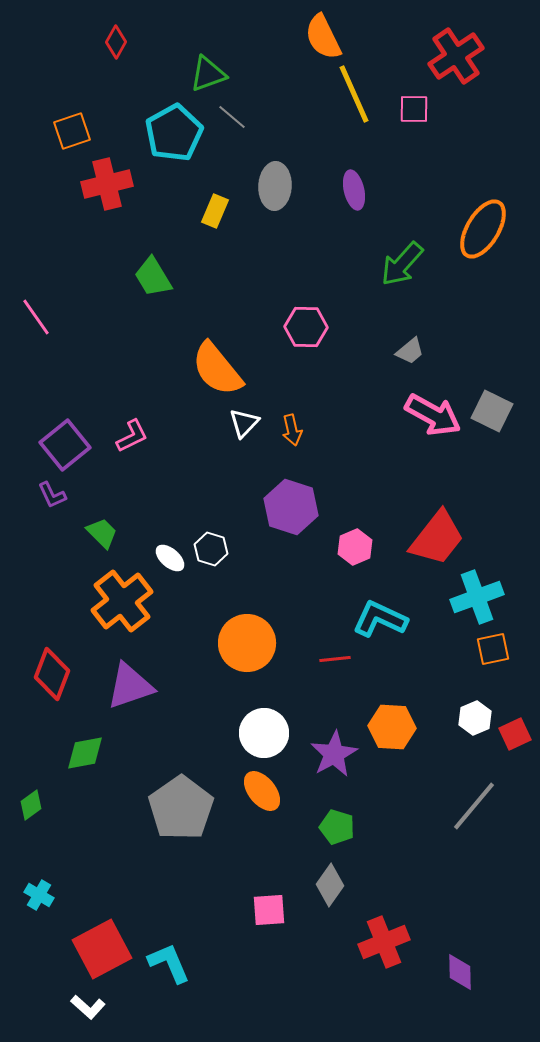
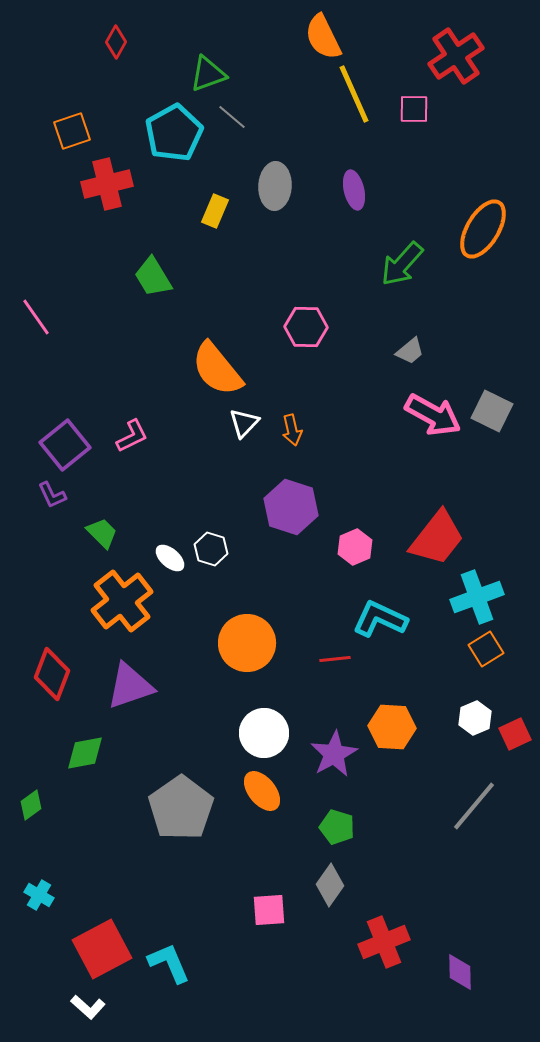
orange square at (493, 649): moved 7 px left; rotated 20 degrees counterclockwise
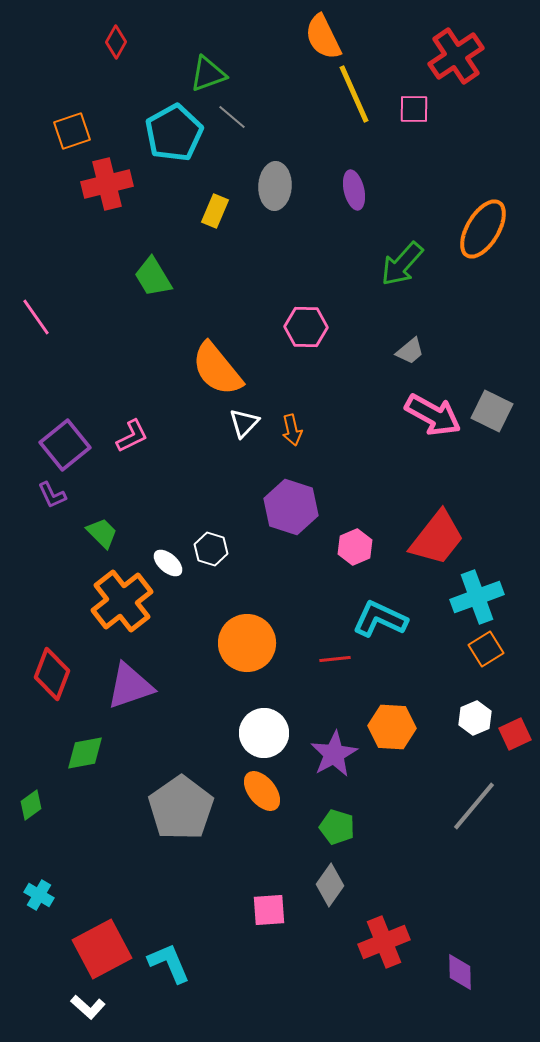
white ellipse at (170, 558): moved 2 px left, 5 px down
